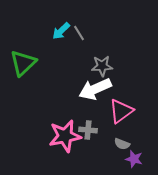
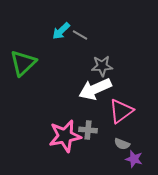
gray line: moved 1 px right, 2 px down; rotated 28 degrees counterclockwise
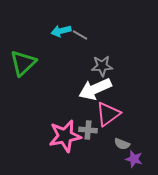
cyan arrow: rotated 30 degrees clockwise
pink triangle: moved 13 px left, 3 px down
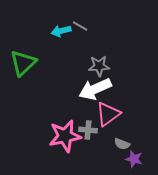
gray line: moved 9 px up
gray star: moved 3 px left
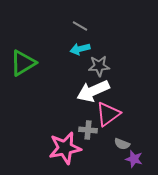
cyan arrow: moved 19 px right, 18 px down
green triangle: rotated 12 degrees clockwise
white arrow: moved 2 px left, 2 px down
pink star: moved 12 px down
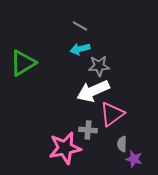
pink triangle: moved 4 px right
gray semicircle: rotated 70 degrees clockwise
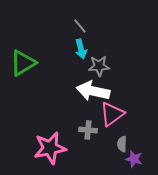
gray line: rotated 21 degrees clockwise
cyan arrow: moved 1 px right; rotated 90 degrees counterclockwise
white arrow: rotated 36 degrees clockwise
pink star: moved 15 px left
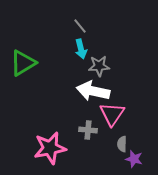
pink triangle: rotated 20 degrees counterclockwise
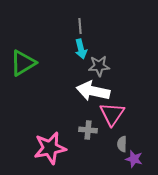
gray line: rotated 35 degrees clockwise
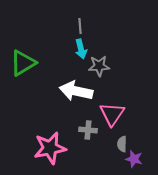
white arrow: moved 17 px left
